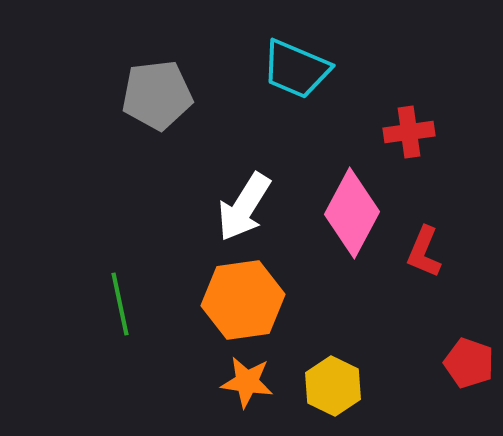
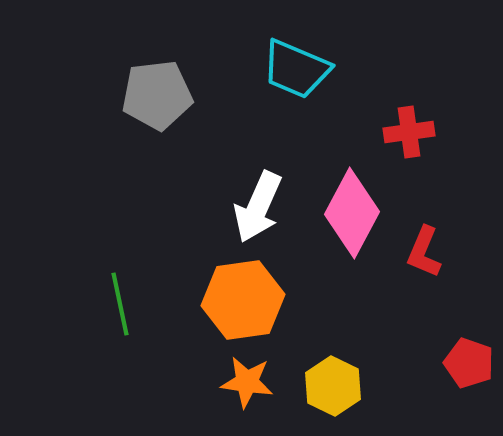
white arrow: moved 14 px right; rotated 8 degrees counterclockwise
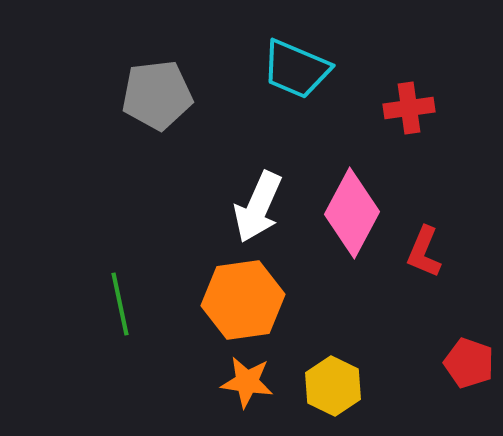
red cross: moved 24 px up
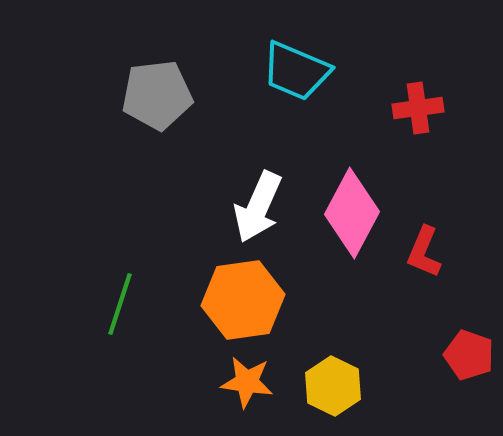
cyan trapezoid: moved 2 px down
red cross: moved 9 px right
green line: rotated 30 degrees clockwise
red pentagon: moved 8 px up
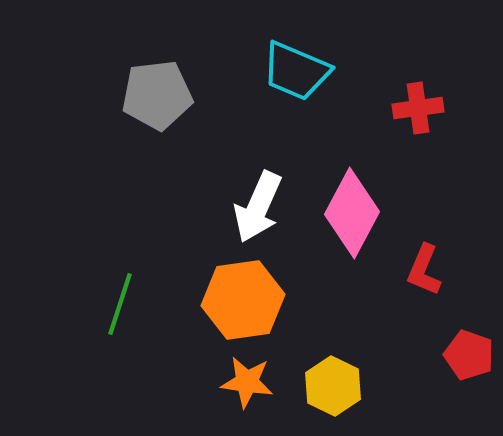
red L-shape: moved 18 px down
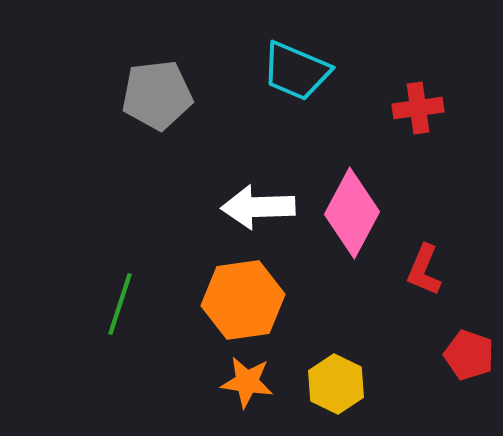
white arrow: rotated 64 degrees clockwise
yellow hexagon: moved 3 px right, 2 px up
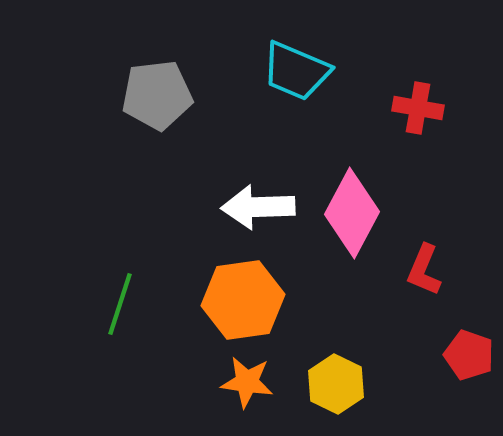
red cross: rotated 18 degrees clockwise
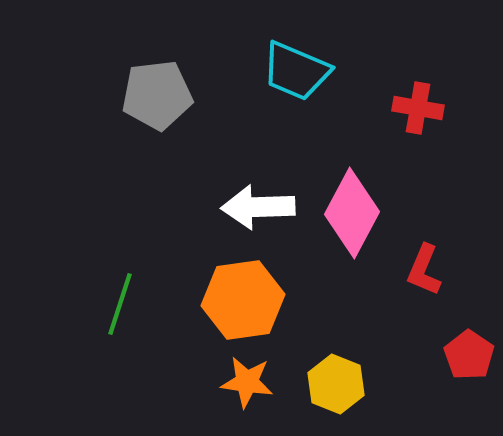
red pentagon: rotated 15 degrees clockwise
yellow hexagon: rotated 4 degrees counterclockwise
